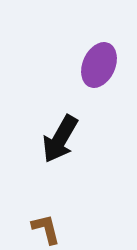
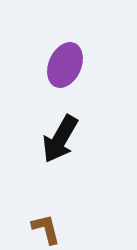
purple ellipse: moved 34 px left
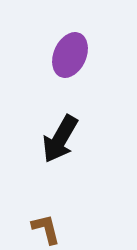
purple ellipse: moved 5 px right, 10 px up
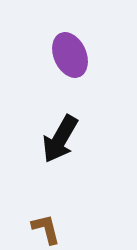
purple ellipse: rotated 48 degrees counterclockwise
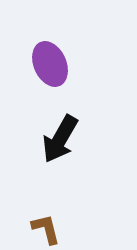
purple ellipse: moved 20 px left, 9 px down
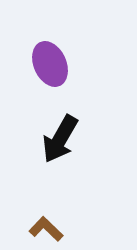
brown L-shape: rotated 32 degrees counterclockwise
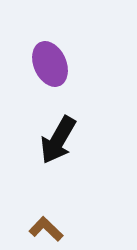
black arrow: moved 2 px left, 1 px down
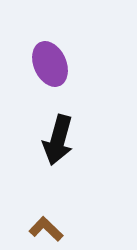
black arrow: rotated 15 degrees counterclockwise
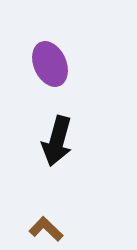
black arrow: moved 1 px left, 1 px down
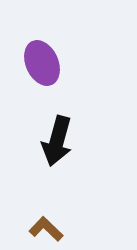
purple ellipse: moved 8 px left, 1 px up
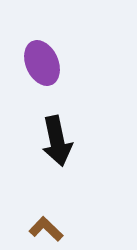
black arrow: rotated 27 degrees counterclockwise
